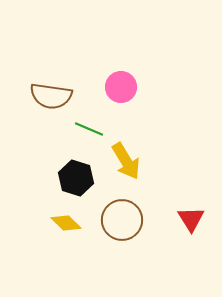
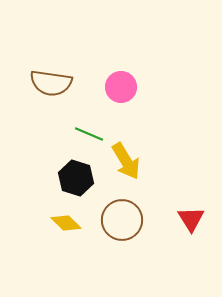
brown semicircle: moved 13 px up
green line: moved 5 px down
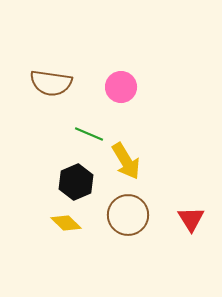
black hexagon: moved 4 px down; rotated 20 degrees clockwise
brown circle: moved 6 px right, 5 px up
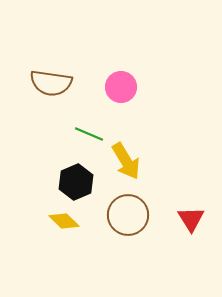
yellow diamond: moved 2 px left, 2 px up
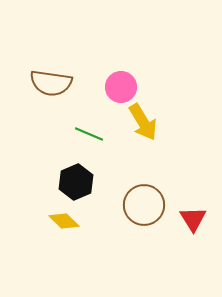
yellow arrow: moved 17 px right, 39 px up
brown circle: moved 16 px right, 10 px up
red triangle: moved 2 px right
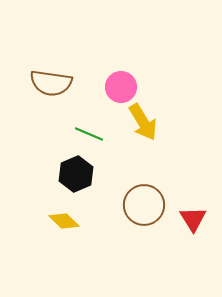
black hexagon: moved 8 px up
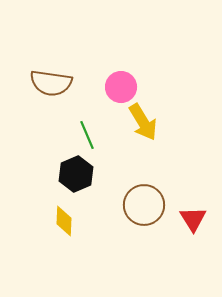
green line: moved 2 px left, 1 px down; rotated 44 degrees clockwise
yellow diamond: rotated 48 degrees clockwise
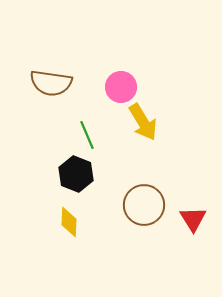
black hexagon: rotated 16 degrees counterclockwise
yellow diamond: moved 5 px right, 1 px down
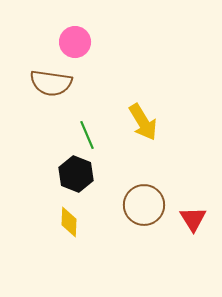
pink circle: moved 46 px left, 45 px up
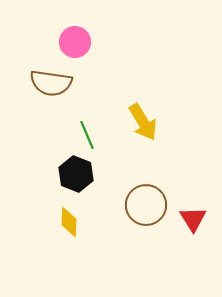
brown circle: moved 2 px right
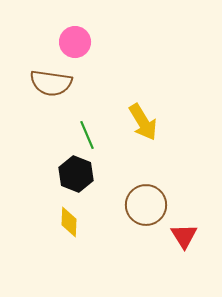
red triangle: moved 9 px left, 17 px down
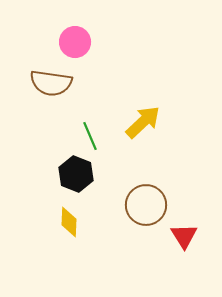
yellow arrow: rotated 102 degrees counterclockwise
green line: moved 3 px right, 1 px down
